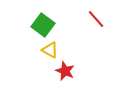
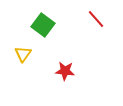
yellow triangle: moved 27 px left, 4 px down; rotated 36 degrees clockwise
red star: rotated 18 degrees counterclockwise
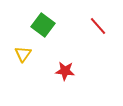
red line: moved 2 px right, 7 px down
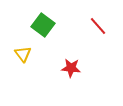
yellow triangle: rotated 12 degrees counterclockwise
red star: moved 6 px right, 3 px up
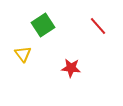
green square: rotated 20 degrees clockwise
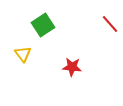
red line: moved 12 px right, 2 px up
red star: moved 1 px right, 1 px up
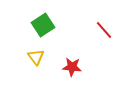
red line: moved 6 px left, 6 px down
yellow triangle: moved 13 px right, 3 px down
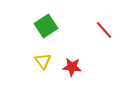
green square: moved 3 px right, 1 px down
yellow triangle: moved 7 px right, 4 px down
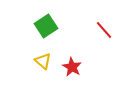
yellow triangle: rotated 12 degrees counterclockwise
red star: rotated 24 degrees clockwise
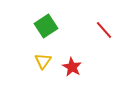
yellow triangle: rotated 24 degrees clockwise
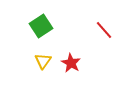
green square: moved 5 px left
red star: moved 1 px left, 4 px up
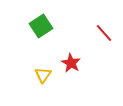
red line: moved 3 px down
yellow triangle: moved 14 px down
